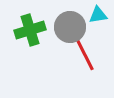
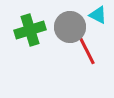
cyan triangle: rotated 36 degrees clockwise
red line: moved 1 px right, 6 px up
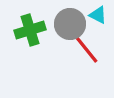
gray circle: moved 3 px up
red line: rotated 12 degrees counterclockwise
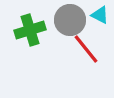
cyan triangle: moved 2 px right
gray circle: moved 4 px up
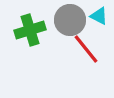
cyan triangle: moved 1 px left, 1 px down
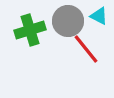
gray circle: moved 2 px left, 1 px down
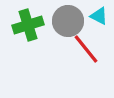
green cross: moved 2 px left, 5 px up
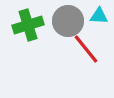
cyan triangle: rotated 24 degrees counterclockwise
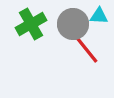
gray circle: moved 5 px right, 3 px down
green cross: moved 3 px right, 1 px up; rotated 12 degrees counterclockwise
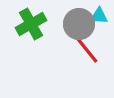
gray circle: moved 6 px right
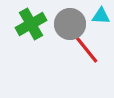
cyan triangle: moved 2 px right
gray circle: moved 9 px left
